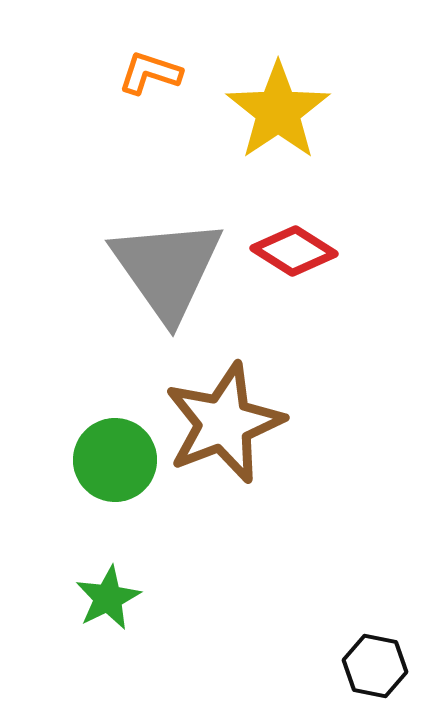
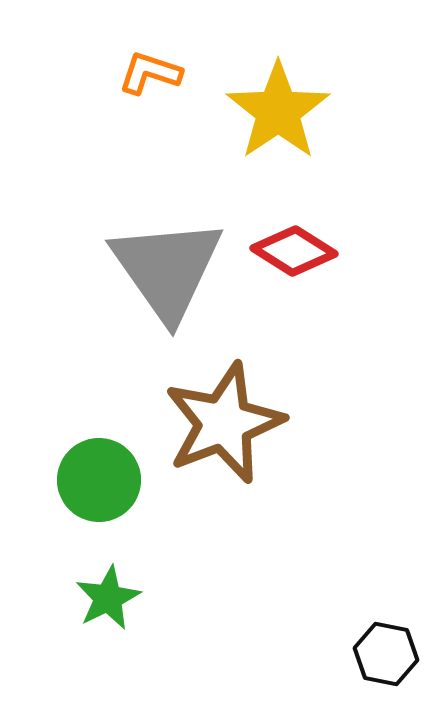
green circle: moved 16 px left, 20 px down
black hexagon: moved 11 px right, 12 px up
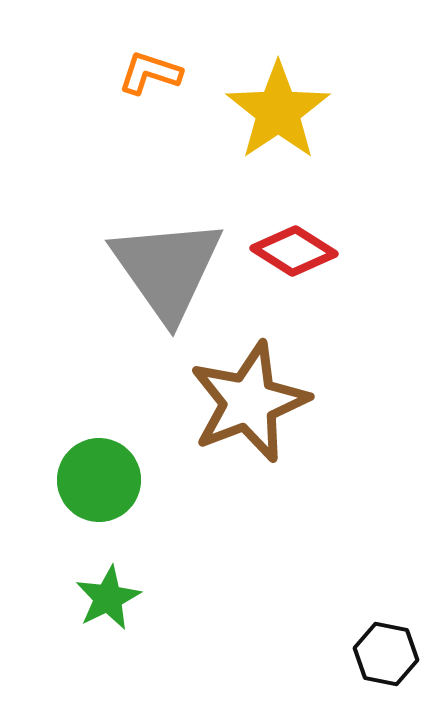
brown star: moved 25 px right, 21 px up
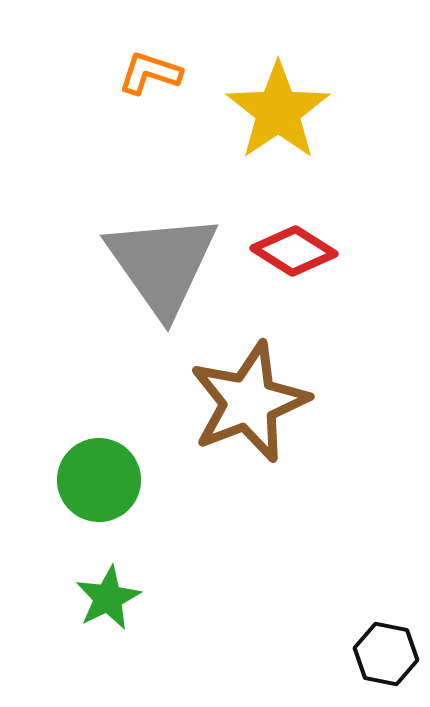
gray triangle: moved 5 px left, 5 px up
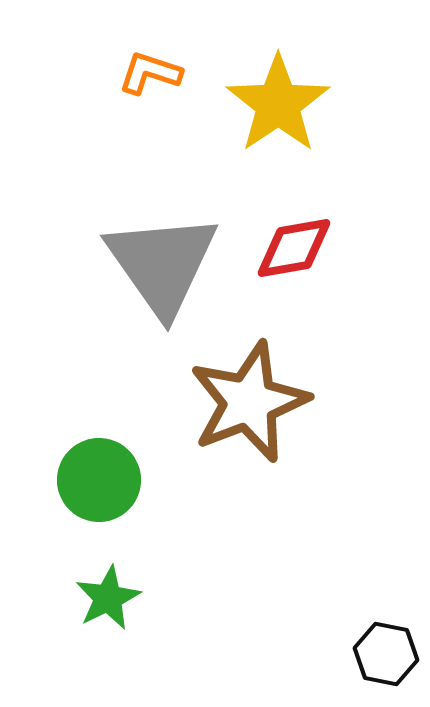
yellow star: moved 7 px up
red diamond: moved 3 px up; rotated 42 degrees counterclockwise
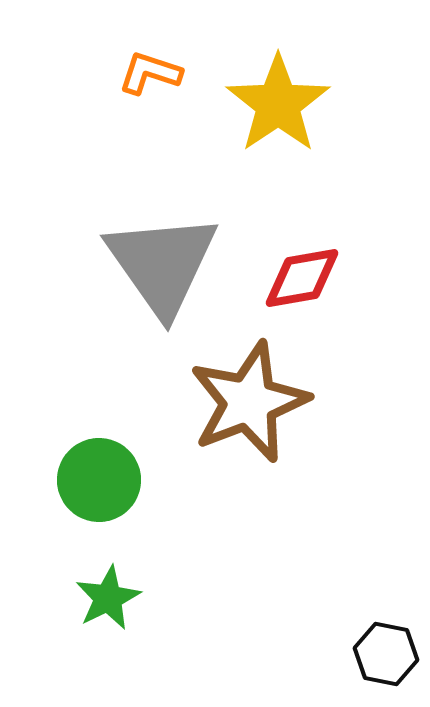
red diamond: moved 8 px right, 30 px down
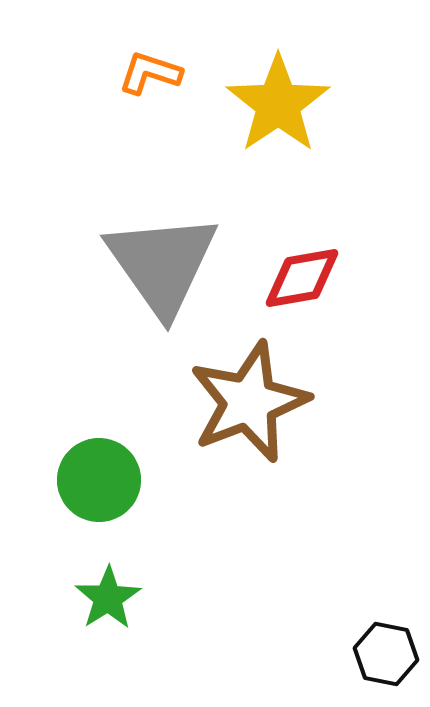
green star: rotated 6 degrees counterclockwise
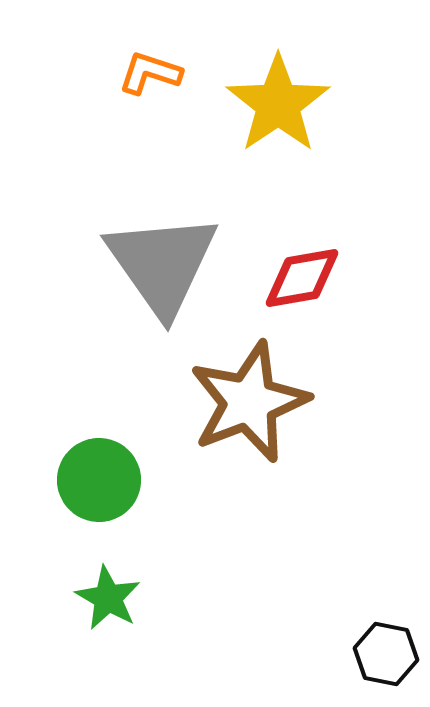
green star: rotated 10 degrees counterclockwise
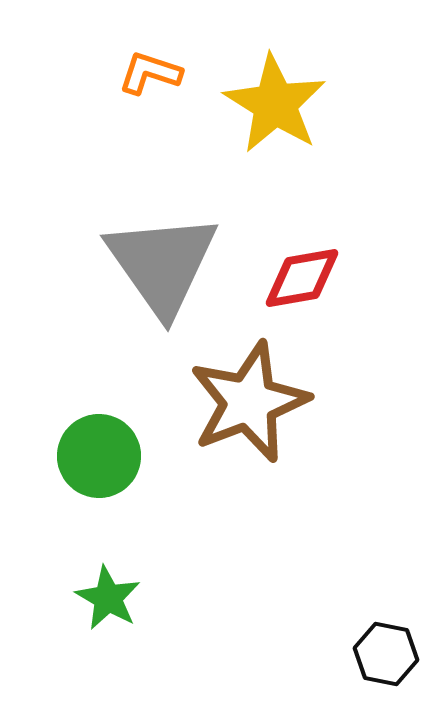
yellow star: moved 3 px left; rotated 6 degrees counterclockwise
green circle: moved 24 px up
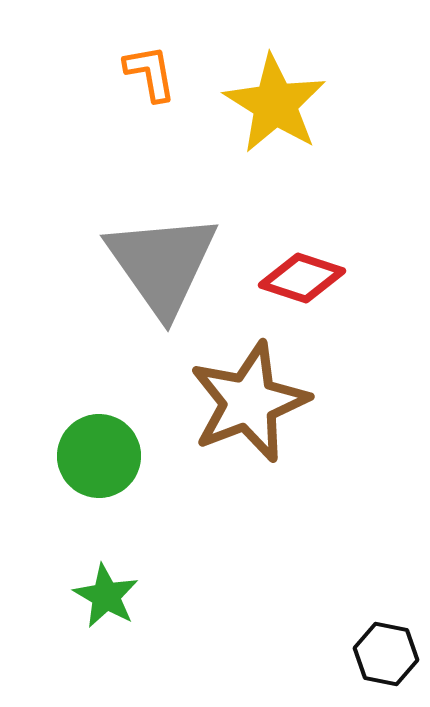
orange L-shape: rotated 62 degrees clockwise
red diamond: rotated 28 degrees clockwise
green star: moved 2 px left, 2 px up
